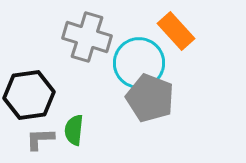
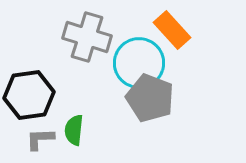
orange rectangle: moved 4 px left, 1 px up
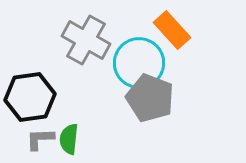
gray cross: moved 1 px left, 3 px down; rotated 12 degrees clockwise
black hexagon: moved 1 px right, 2 px down
green semicircle: moved 5 px left, 9 px down
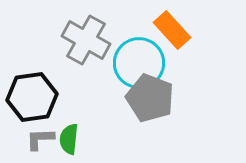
black hexagon: moved 2 px right
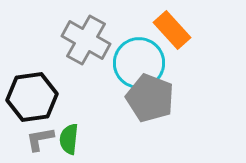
gray L-shape: rotated 8 degrees counterclockwise
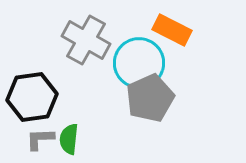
orange rectangle: rotated 21 degrees counterclockwise
gray pentagon: rotated 27 degrees clockwise
gray L-shape: rotated 8 degrees clockwise
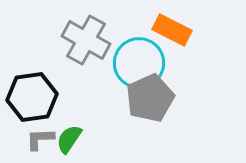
green semicircle: rotated 28 degrees clockwise
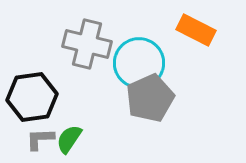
orange rectangle: moved 24 px right
gray cross: moved 1 px right, 4 px down; rotated 15 degrees counterclockwise
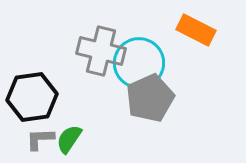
gray cross: moved 14 px right, 7 px down
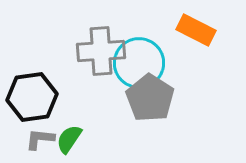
gray cross: rotated 18 degrees counterclockwise
gray pentagon: rotated 15 degrees counterclockwise
gray L-shape: rotated 8 degrees clockwise
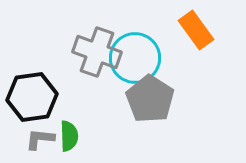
orange rectangle: rotated 27 degrees clockwise
gray cross: moved 4 px left, 1 px down; rotated 24 degrees clockwise
cyan circle: moved 4 px left, 5 px up
gray pentagon: moved 1 px down
green semicircle: moved 3 px up; rotated 144 degrees clockwise
